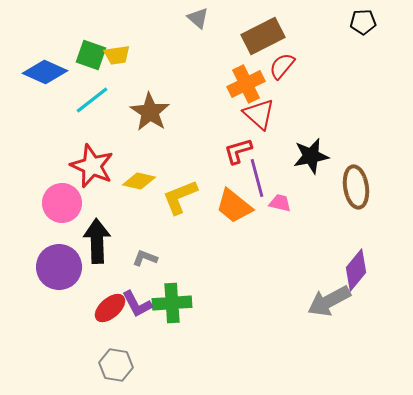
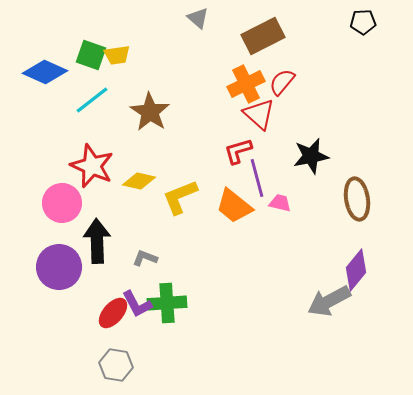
red semicircle: moved 16 px down
brown ellipse: moved 1 px right, 12 px down
green cross: moved 5 px left
red ellipse: moved 3 px right, 5 px down; rotated 8 degrees counterclockwise
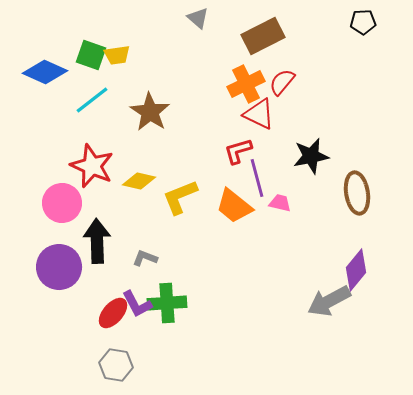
red triangle: rotated 16 degrees counterclockwise
brown ellipse: moved 6 px up
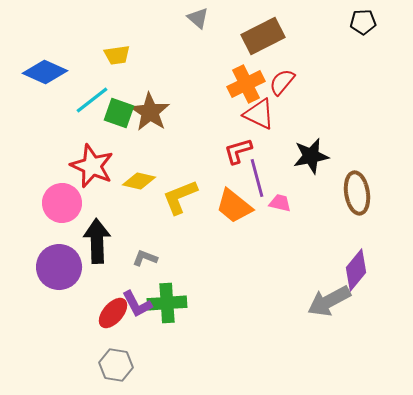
green square: moved 28 px right, 58 px down
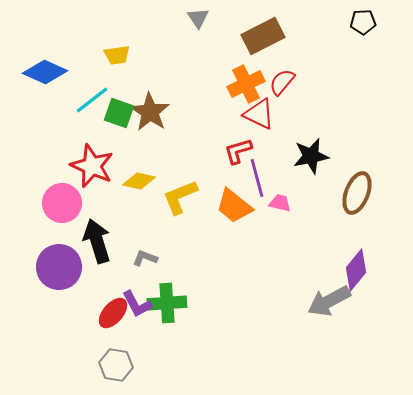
gray triangle: rotated 15 degrees clockwise
brown ellipse: rotated 30 degrees clockwise
black arrow: rotated 15 degrees counterclockwise
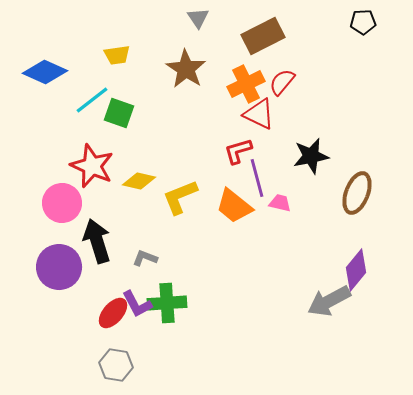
brown star: moved 36 px right, 43 px up
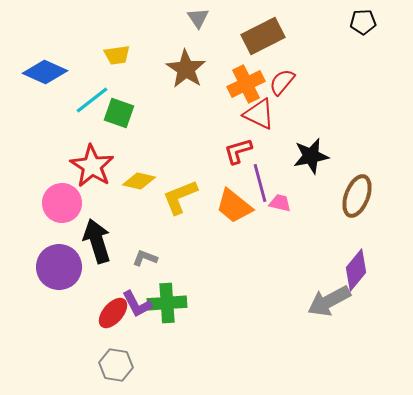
red star: rotated 9 degrees clockwise
purple line: moved 3 px right, 5 px down
brown ellipse: moved 3 px down
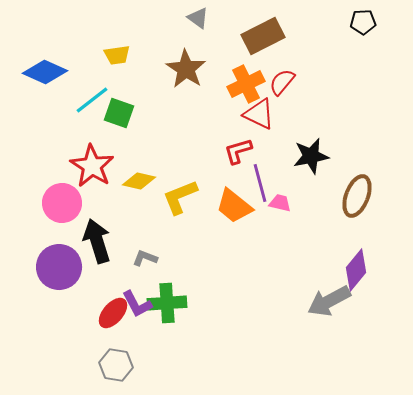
gray triangle: rotated 20 degrees counterclockwise
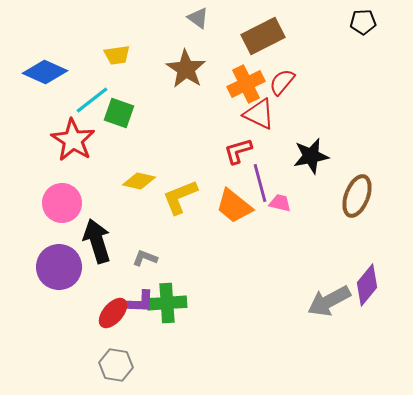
red star: moved 19 px left, 26 px up
purple diamond: moved 11 px right, 15 px down
purple L-shape: moved 2 px right, 2 px up; rotated 60 degrees counterclockwise
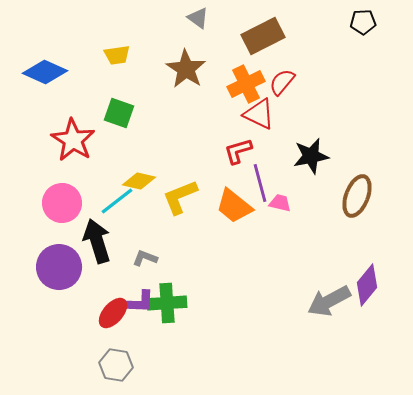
cyan line: moved 25 px right, 101 px down
